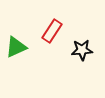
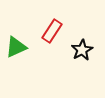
black star: rotated 25 degrees counterclockwise
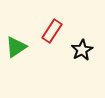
green triangle: rotated 10 degrees counterclockwise
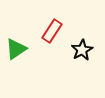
green triangle: moved 2 px down
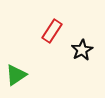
green triangle: moved 26 px down
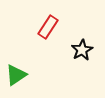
red rectangle: moved 4 px left, 4 px up
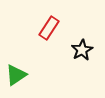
red rectangle: moved 1 px right, 1 px down
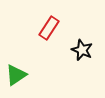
black star: rotated 20 degrees counterclockwise
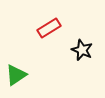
red rectangle: rotated 25 degrees clockwise
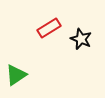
black star: moved 1 px left, 11 px up
